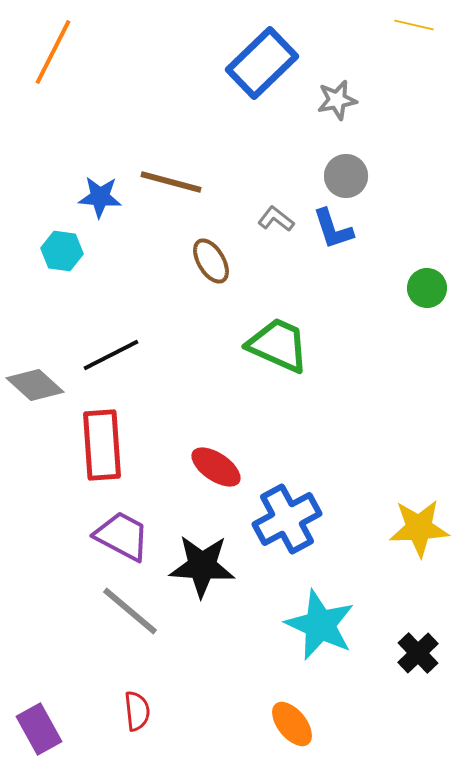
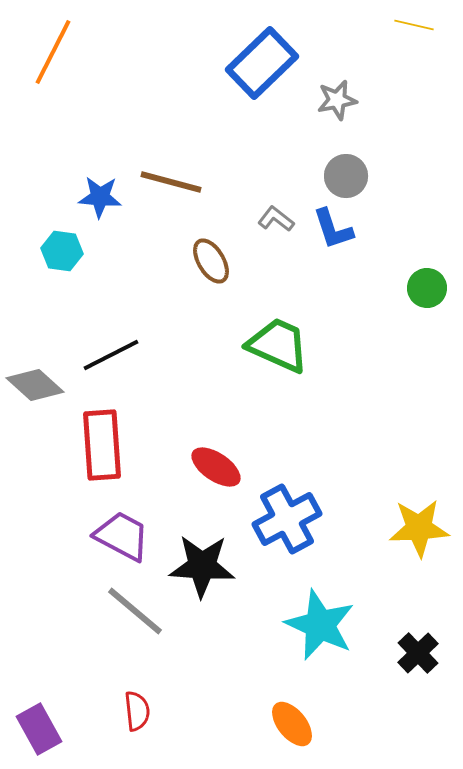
gray line: moved 5 px right
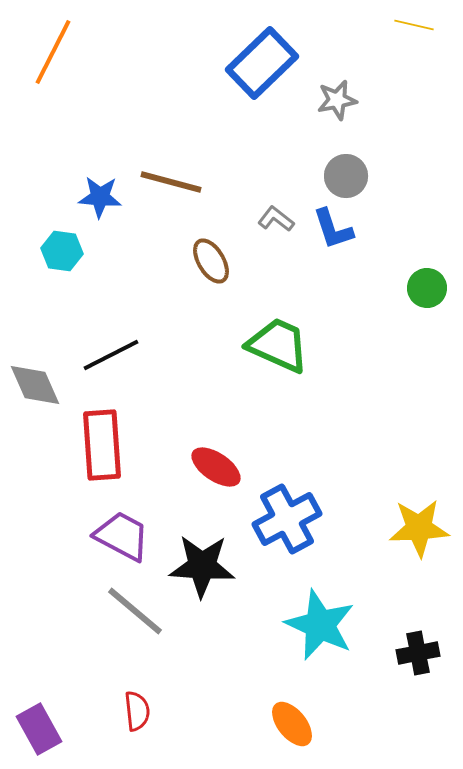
gray diamond: rotated 24 degrees clockwise
black cross: rotated 33 degrees clockwise
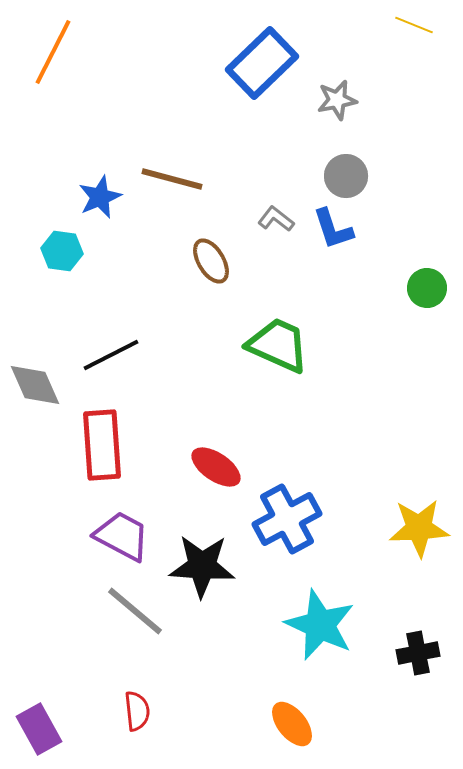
yellow line: rotated 9 degrees clockwise
brown line: moved 1 px right, 3 px up
blue star: rotated 27 degrees counterclockwise
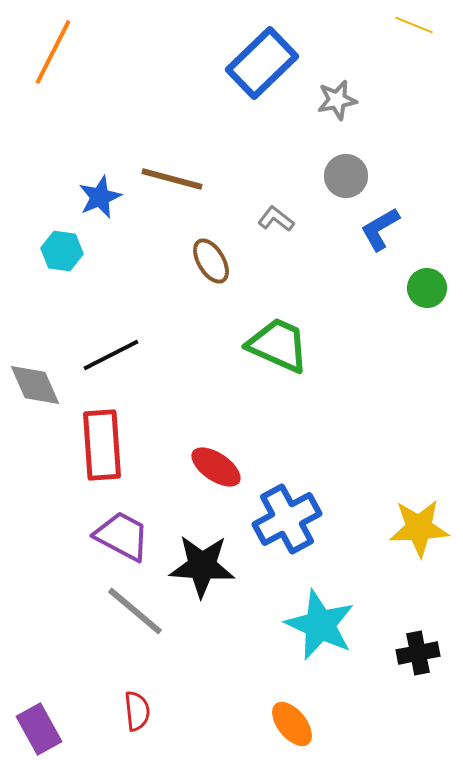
blue L-shape: moved 47 px right; rotated 78 degrees clockwise
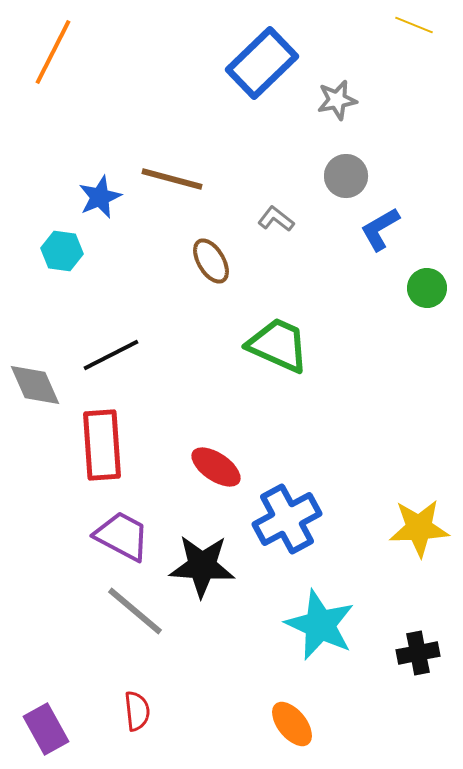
purple rectangle: moved 7 px right
